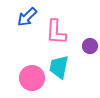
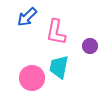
pink L-shape: rotated 8 degrees clockwise
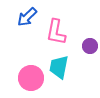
pink circle: moved 1 px left
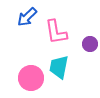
pink L-shape: rotated 20 degrees counterclockwise
purple circle: moved 2 px up
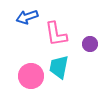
blue arrow: rotated 25 degrees clockwise
pink L-shape: moved 2 px down
pink circle: moved 2 px up
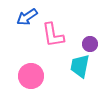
blue arrow: rotated 15 degrees counterclockwise
pink L-shape: moved 3 px left, 1 px down
cyan trapezoid: moved 21 px right, 1 px up
